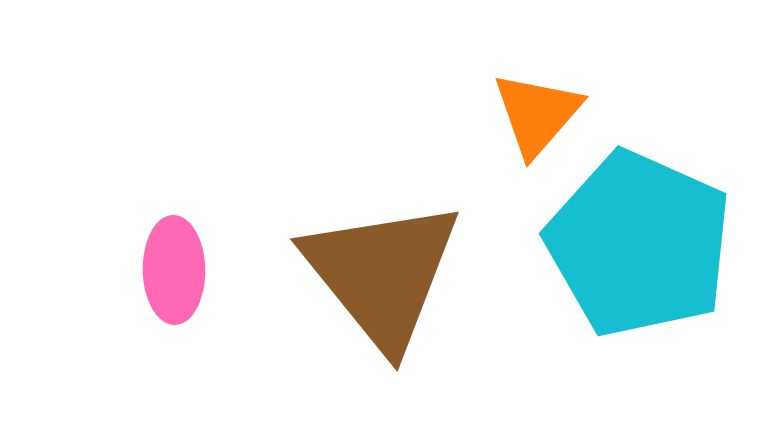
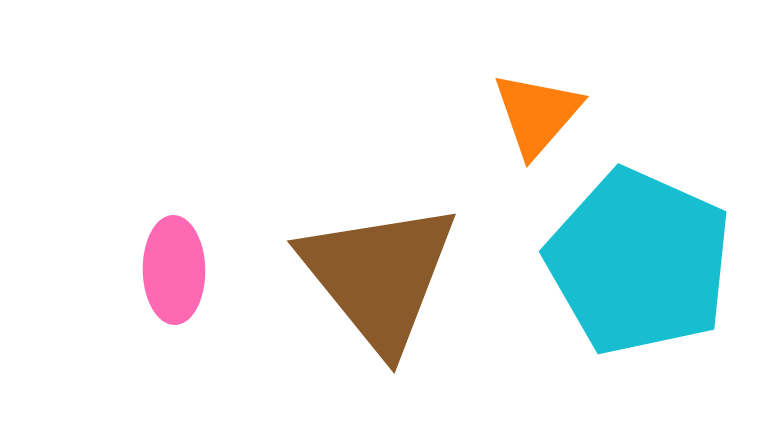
cyan pentagon: moved 18 px down
brown triangle: moved 3 px left, 2 px down
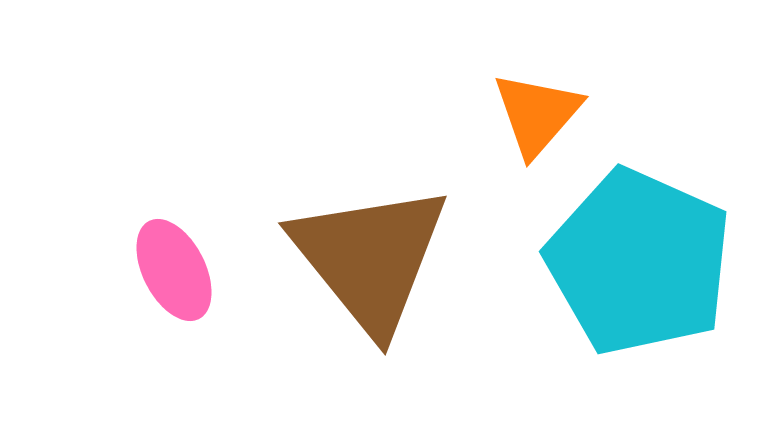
pink ellipse: rotated 26 degrees counterclockwise
brown triangle: moved 9 px left, 18 px up
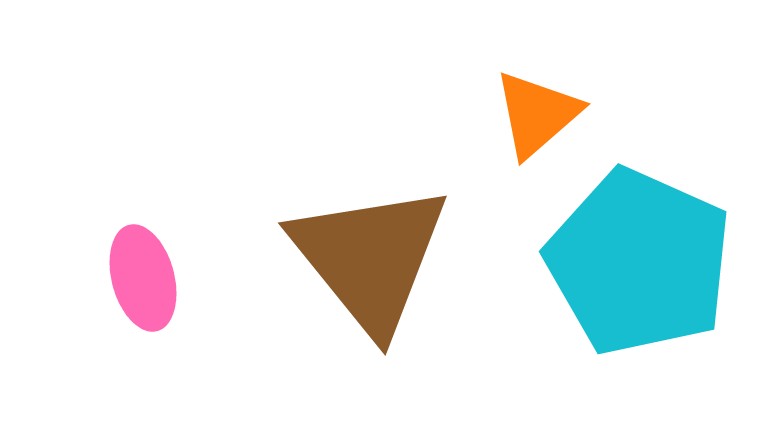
orange triangle: rotated 8 degrees clockwise
pink ellipse: moved 31 px left, 8 px down; rotated 12 degrees clockwise
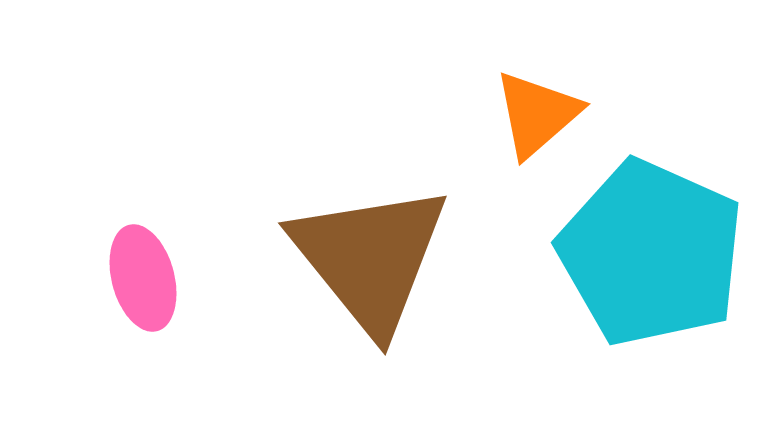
cyan pentagon: moved 12 px right, 9 px up
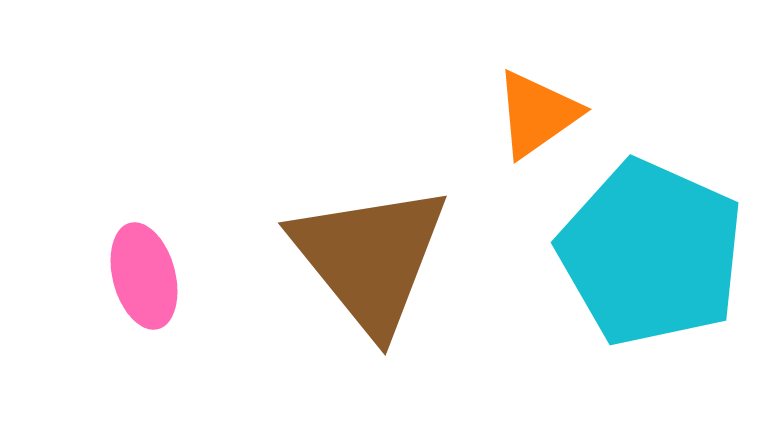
orange triangle: rotated 6 degrees clockwise
pink ellipse: moved 1 px right, 2 px up
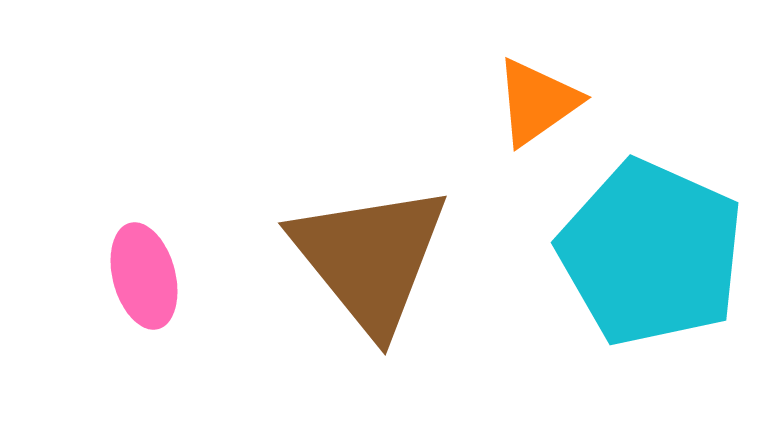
orange triangle: moved 12 px up
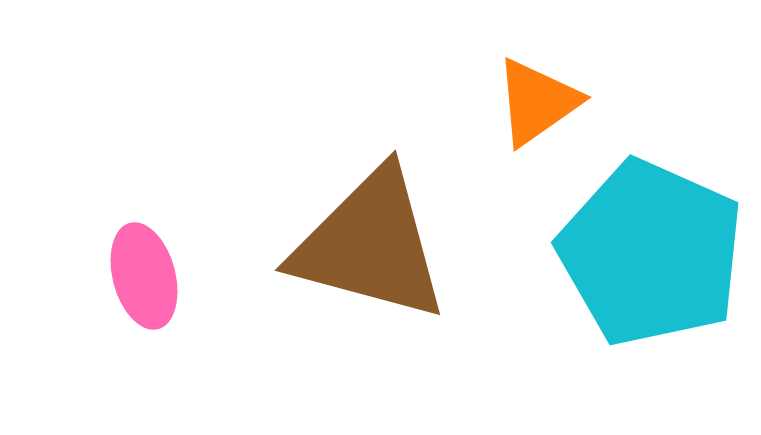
brown triangle: moved 13 px up; rotated 36 degrees counterclockwise
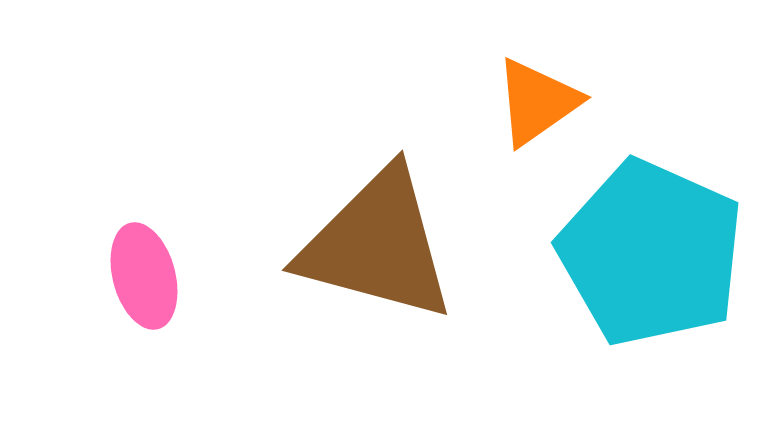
brown triangle: moved 7 px right
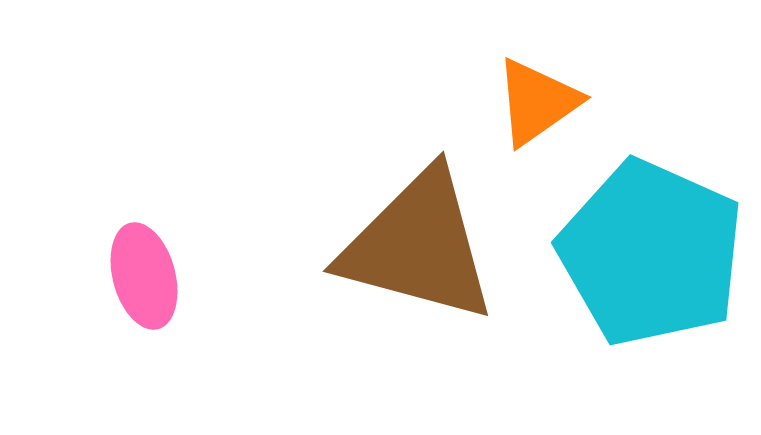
brown triangle: moved 41 px right, 1 px down
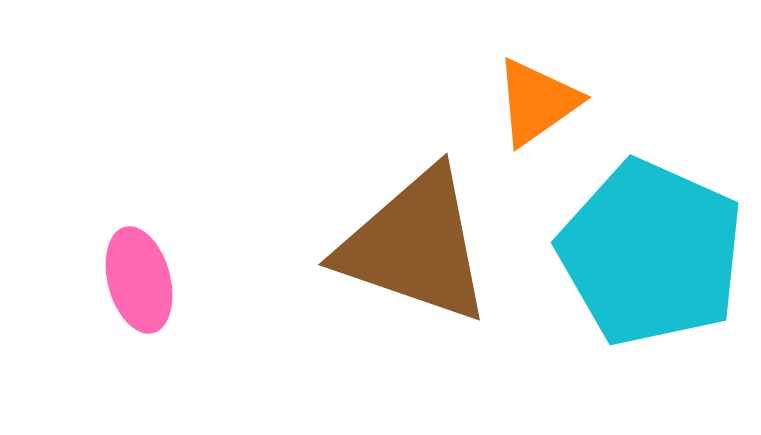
brown triangle: moved 3 px left; rotated 4 degrees clockwise
pink ellipse: moved 5 px left, 4 px down
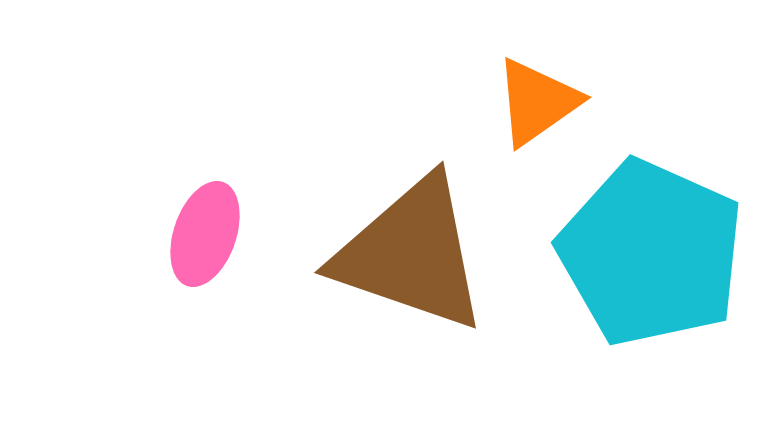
brown triangle: moved 4 px left, 8 px down
pink ellipse: moved 66 px right, 46 px up; rotated 34 degrees clockwise
